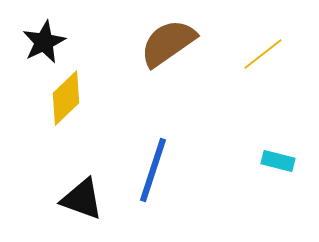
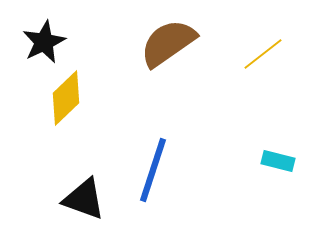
black triangle: moved 2 px right
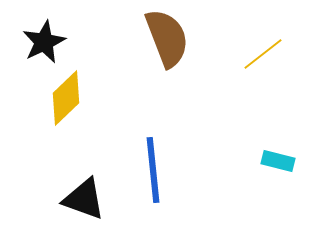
brown semicircle: moved 1 px left, 5 px up; rotated 104 degrees clockwise
blue line: rotated 24 degrees counterclockwise
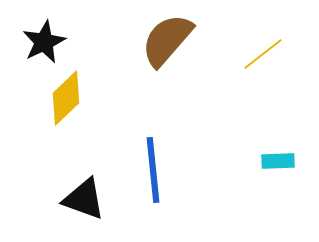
brown semicircle: moved 2 px down; rotated 118 degrees counterclockwise
cyan rectangle: rotated 16 degrees counterclockwise
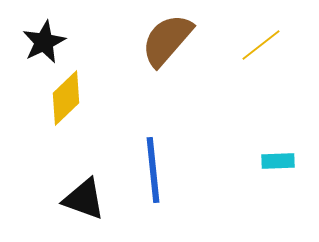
yellow line: moved 2 px left, 9 px up
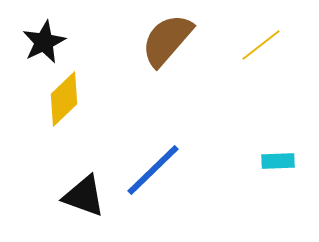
yellow diamond: moved 2 px left, 1 px down
blue line: rotated 52 degrees clockwise
black triangle: moved 3 px up
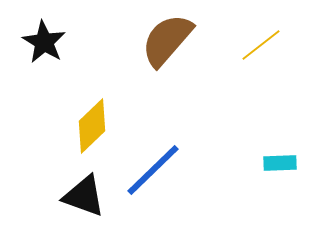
black star: rotated 15 degrees counterclockwise
yellow diamond: moved 28 px right, 27 px down
cyan rectangle: moved 2 px right, 2 px down
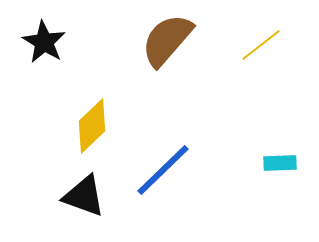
blue line: moved 10 px right
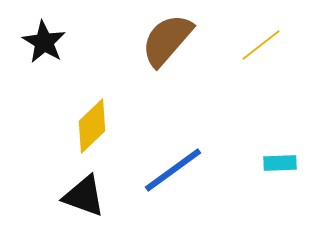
blue line: moved 10 px right; rotated 8 degrees clockwise
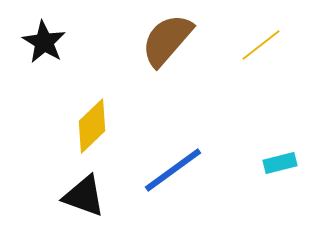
cyan rectangle: rotated 12 degrees counterclockwise
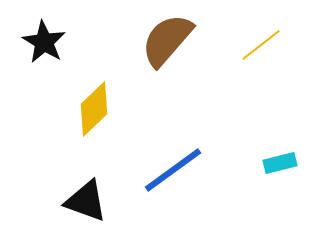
yellow diamond: moved 2 px right, 17 px up
black triangle: moved 2 px right, 5 px down
